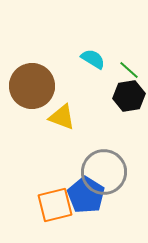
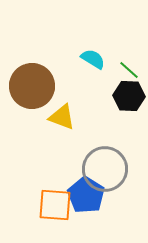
black hexagon: rotated 12 degrees clockwise
gray circle: moved 1 px right, 3 px up
orange square: rotated 18 degrees clockwise
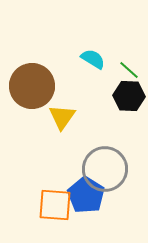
yellow triangle: rotated 44 degrees clockwise
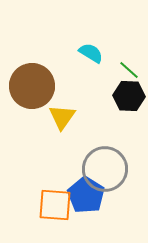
cyan semicircle: moved 2 px left, 6 px up
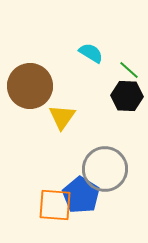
brown circle: moved 2 px left
black hexagon: moved 2 px left
blue pentagon: moved 5 px left
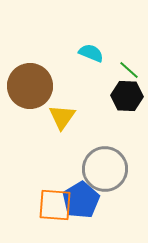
cyan semicircle: rotated 10 degrees counterclockwise
blue pentagon: moved 5 px down; rotated 9 degrees clockwise
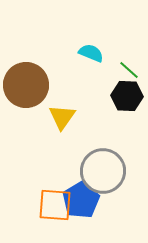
brown circle: moved 4 px left, 1 px up
gray circle: moved 2 px left, 2 px down
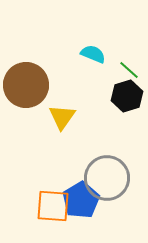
cyan semicircle: moved 2 px right, 1 px down
black hexagon: rotated 20 degrees counterclockwise
gray circle: moved 4 px right, 7 px down
orange square: moved 2 px left, 1 px down
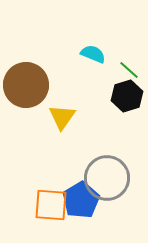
orange square: moved 2 px left, 1 px up
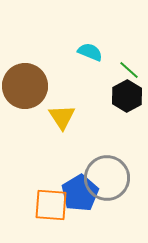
cyan semicircle: moved 3 px left, 2 px up
brown circle: moved 1 px left, 1 px down
black hexagon: rotated 12 degrees counterclockwise
yellow triangle: rotated 8 degrees counterclockwise
blue pentagon: moved 1 px left, 7 px up
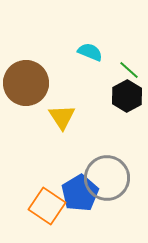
brown circle: moved 1 px right, 3 px up
orange square: moved 4 px left, 1 px down; rotated 30 degrees clockwise
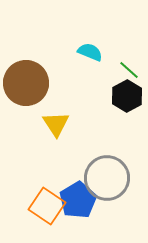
yellow triangle: moved 6 px left, 7 px down
blue pentagon: moved 2 px left, 7 px down
